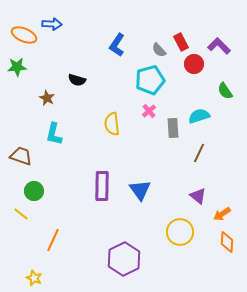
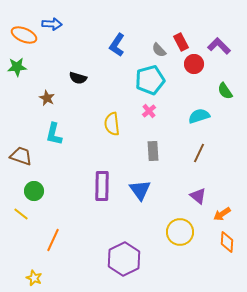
black semicircle: moved 1 px right, 2 px up
gray rectangle: moved 20 px left, 23 px down
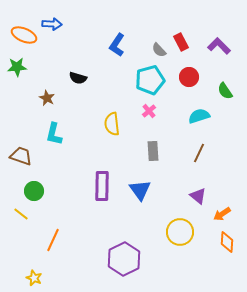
red circle: moved 5 px left, 13 px down
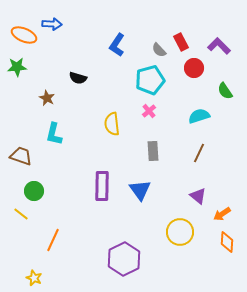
red circle: moved 5 px right, 9 px up
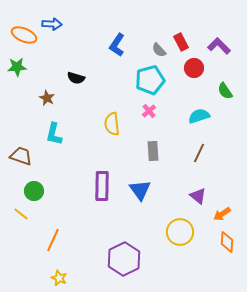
black semicircle: moved 2 px left
yellow star: moved 25 px right
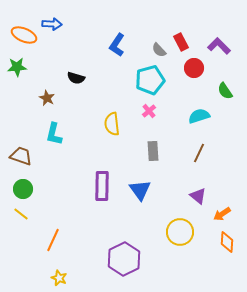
green circle: moved 11 px left, 2 px up
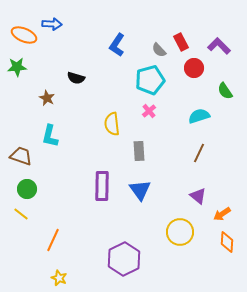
cyan L-shape: moved 4 px left, 2 px down
gray rectangle: moved 14 px left
green circle: moved 4 px right
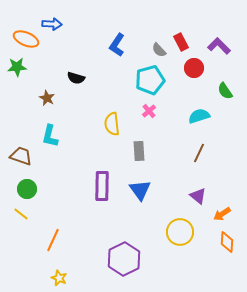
orange ellipse: moved 2 px right, 4 px down
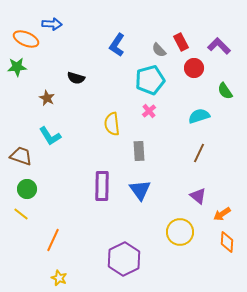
cyan L-shape: rotated 45 degrees counterclockwise
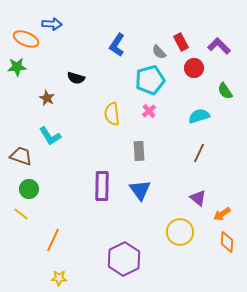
gray semicircle: moved 2 px down
yellow semicircle: moved 10 px up
green circle: moved 2 px right
purple triangle: moved 2 px down
yellow star: rotated 21 degrees counterclockwise
